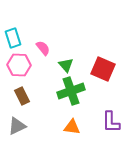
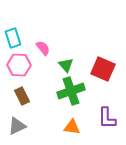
purple L-shape: moved 4 px left, 4 px up
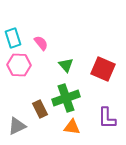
pink semicircle: moved 2 px left, 5 px up
green cross: moved 5 px left, 7 px down
brown rectangle: moved 18 px right, 13 px down
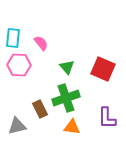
cyan rectangle: rotated 24 degrees clockwise
green triangle: moved 1 px right, 2 px down
gray triangle: rotated 12 degrees clockwise
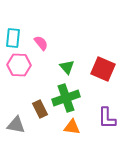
gray triangle: moved 1 px left, 1 px up; rotated 24 degrees clockwise
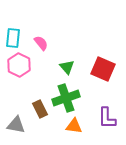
pink hexagon: rotated 25 degrees clockwise
orange triangle: moved 2 px right, 1 px up
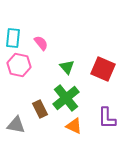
pink hexagon: rotated 15 degrees counterclockwise
green cross: rotated 20 degrees counterclockwise
orange triangle: rotated 18 degrees clockwise
